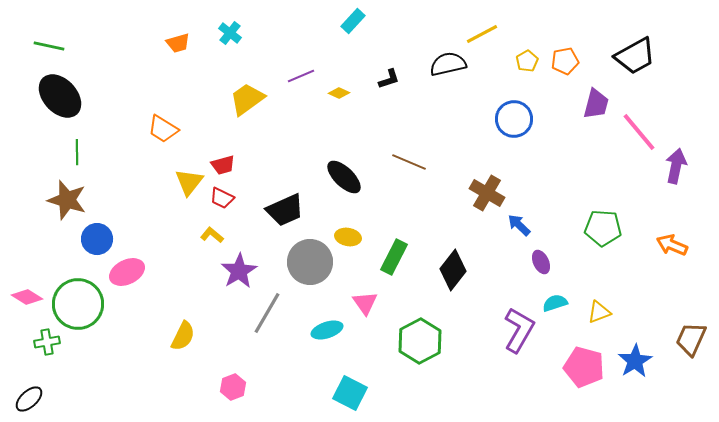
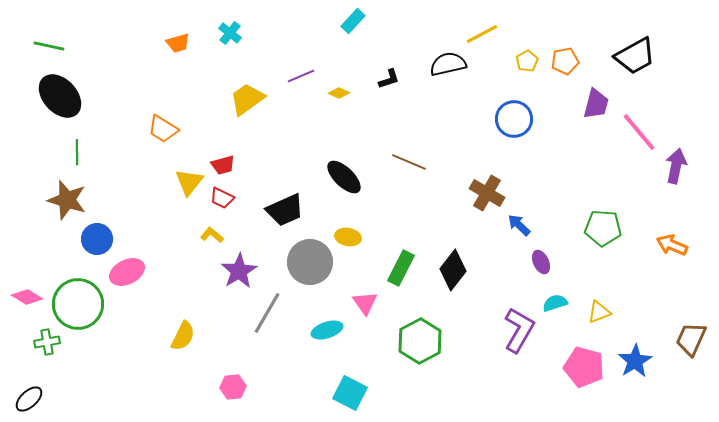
green rectangle at (394, 257): moved 7 px right, 11 px down
pink hexagon at (233, 387): rotated 15 degrees clockwise
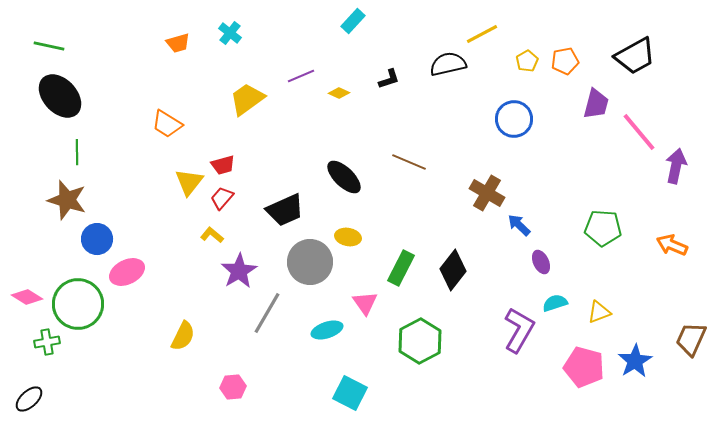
orange trapezoid at (163, 129): moved 4 px right, 5 px up
red trapezoid at (222, 198): rotated 105 degrees clockwise
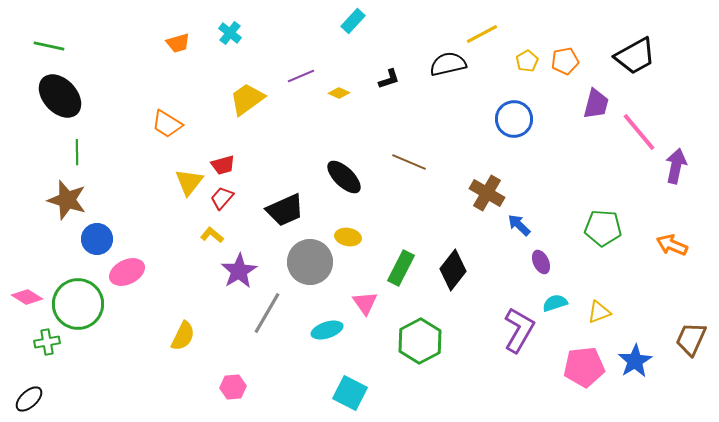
pink pentagon at (584, 367): rotated 21 degrees counterclockwise
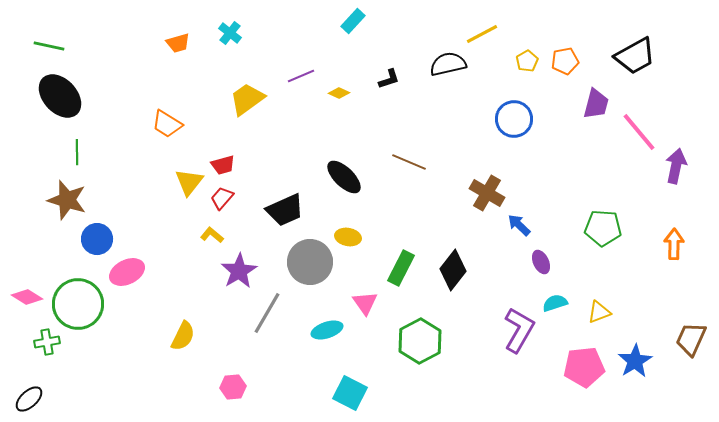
orange arrow at (672, 245): moved 2 px right, 1 px up; rotated 68 degrees clockwise
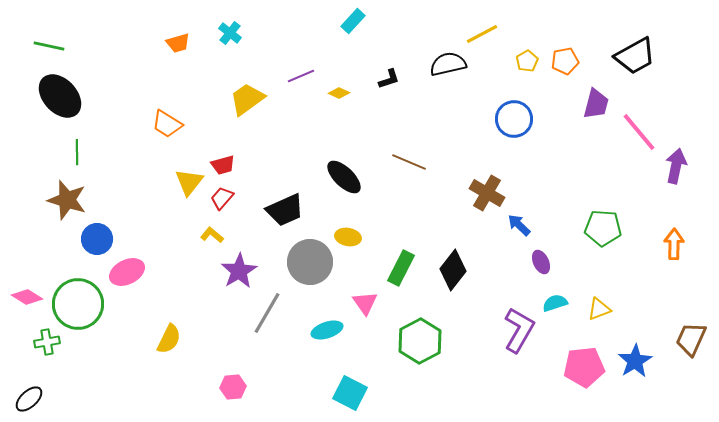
yellow triangle at (599, 312): moved 3 px up
yellow semicircle at (183, 336): moved 14 px left, 3 px down
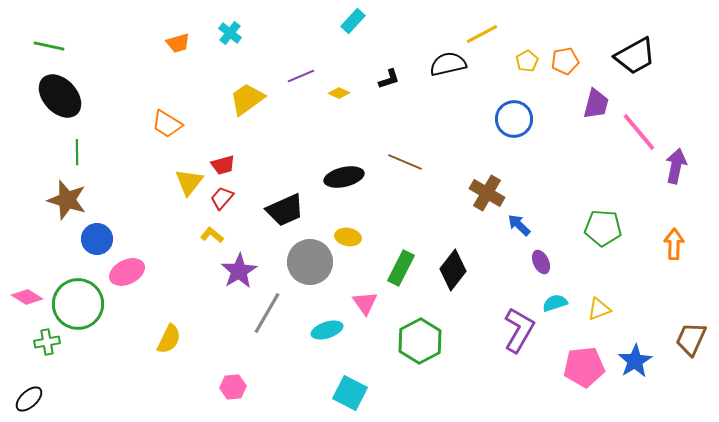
brown line at (409, 162): moved 4 px left
black ellipse at (344, 177): rotated 57 degrees counterclockwise
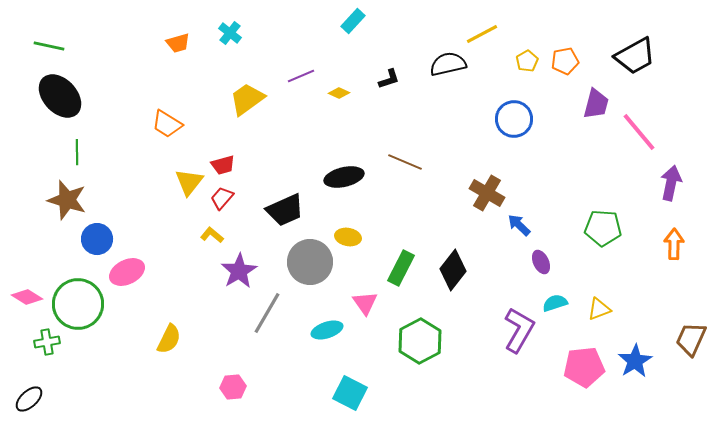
purple arrow at (676, 166): moved 5 px left, 17 px down
